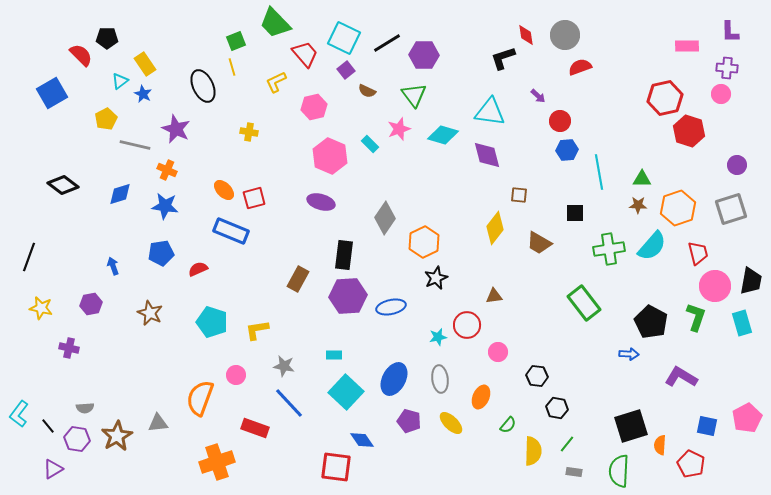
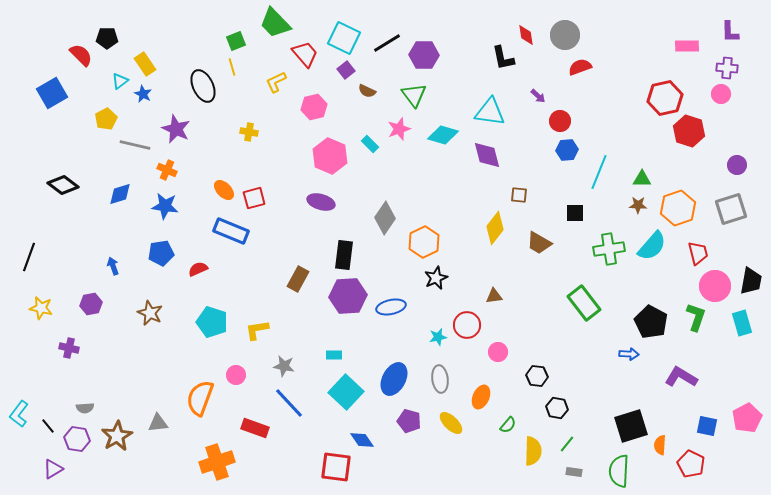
black L-shape at (503, 58): rotated 84 degrees counterclockwise
cyan line at (599, 172): rotated 32 degrees clockwise
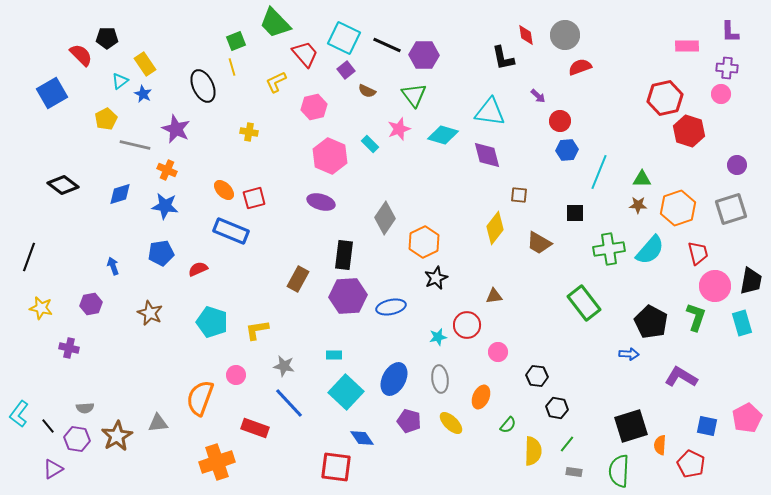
black line at (387, 43): moved 2 px down; rotated 56 degrees clockwise
cyan semicircle at (652, 246): moved 2 px left, 4 px down
blue diamond at (362, 440): moved 2 px up
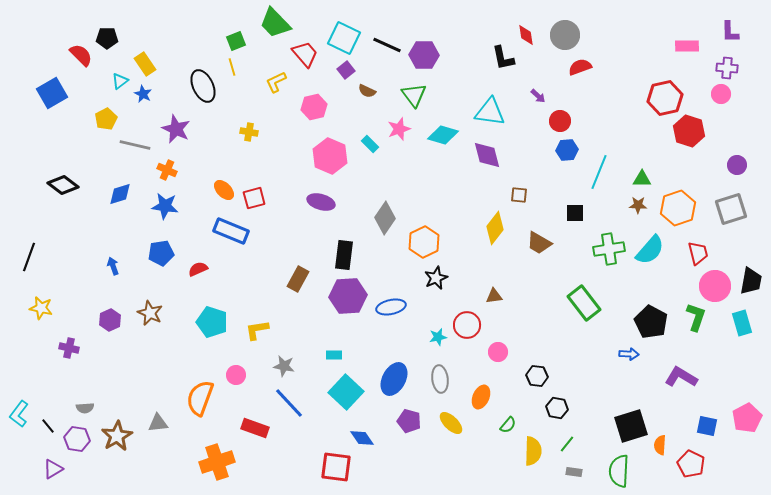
purple hexagon at (91, 304): moved 19 px right, 16 px down; rotated 15 degrees counterclockwise
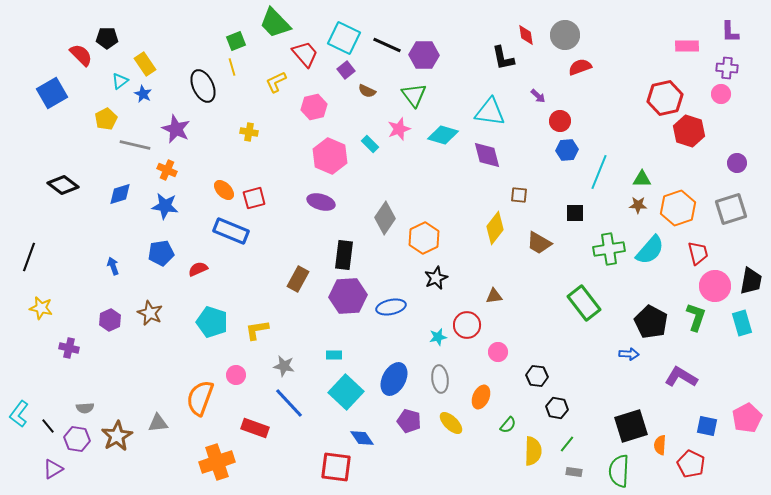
purple circle at (737, 165): moved 2 px up
orange hexagon at (424, 242): moved 4 px up
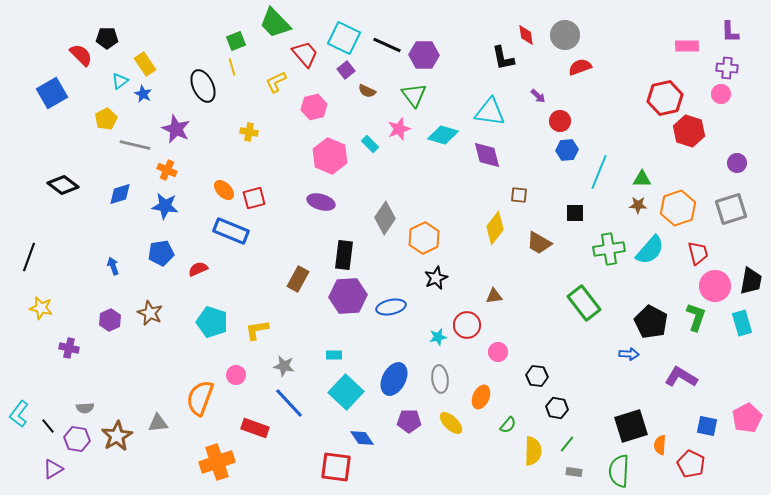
purple pentagon at (409, 421): rotated 15 degrees counterclockwise
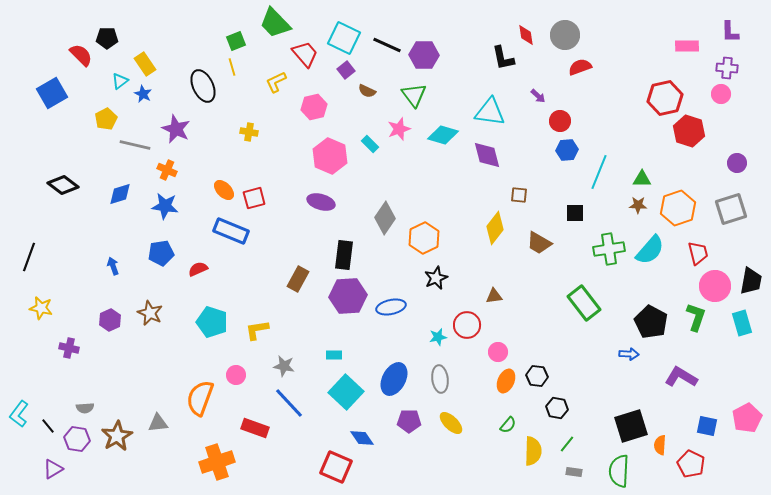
orange ellipse at (481, 397): moved 25 px right, 16 px up
red square at (336, 467): rotated 16 degrees clockwise
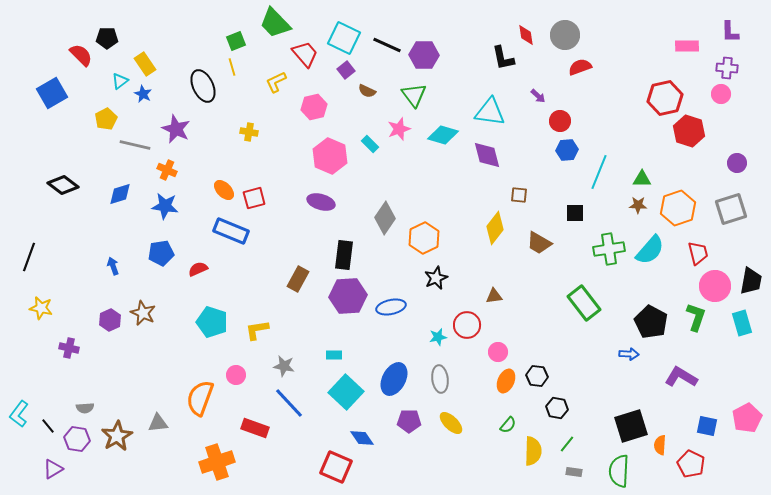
brown star at (150, 313): moved 7 px left
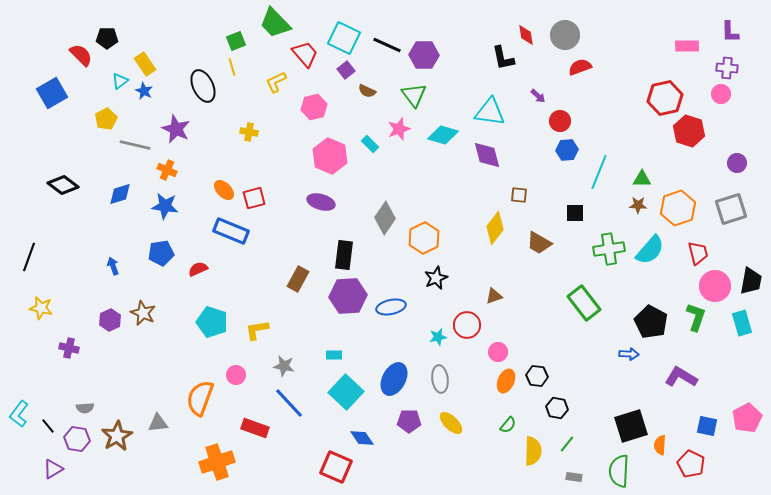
blue star at (143, 94): moved 1 px right, 3 px up
brown triangle at (494, 296): rotated 12 degrees counterclockwise
gray rectangle at (574, 472): moved 5 px down
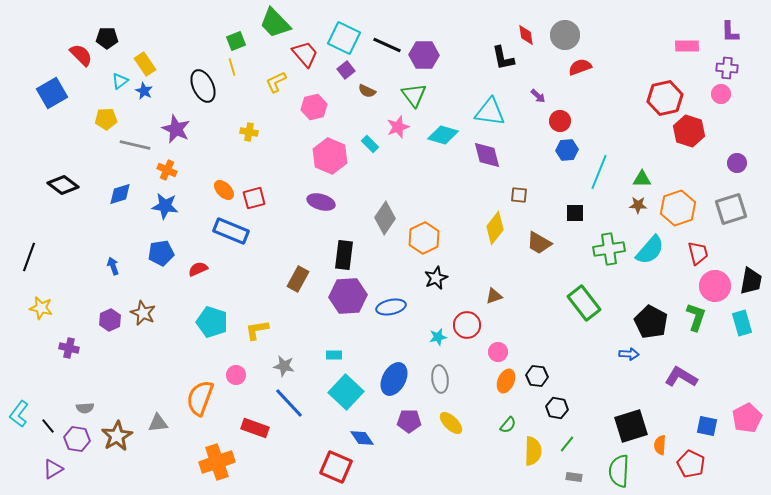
yellow pentagon at (106, 119): rotated 25 degrees clockwise
pink star at (399, 129): moved 1 px left, 2 px up
